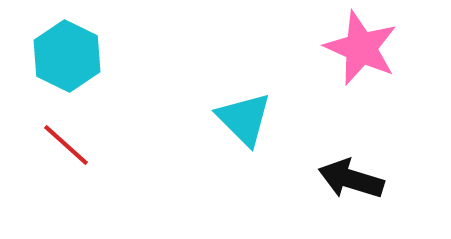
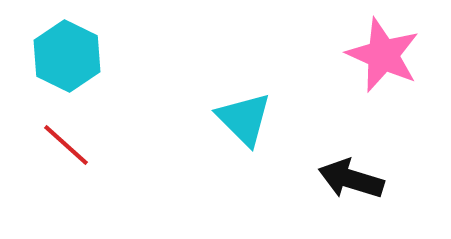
pink star: moved 22 px right, 7 px down
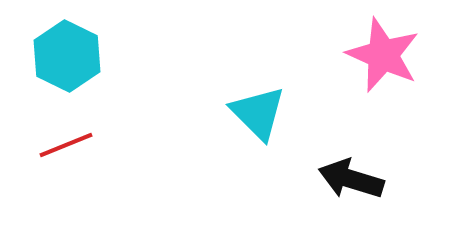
cyan triangle: moved 14 px right, 6 px up
red line: rotated 64 degrees counterclockwise
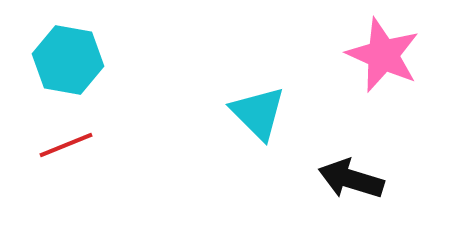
cyan hexagon: moved 1 px right, 4 px down; rotated 16 degrees counterclockwise
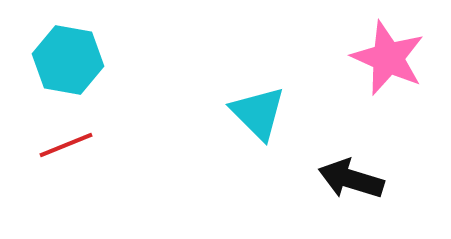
pink star: moved 5 px right, 3 px down
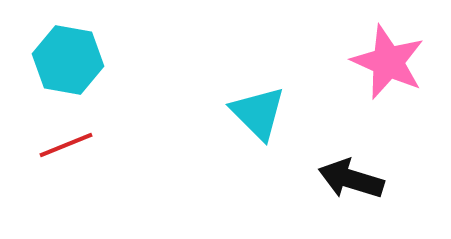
pink star: moved 4 px down
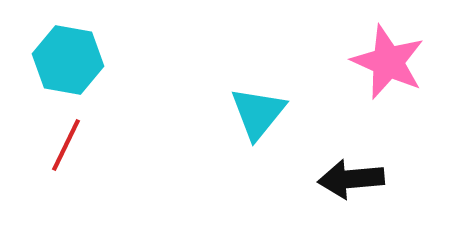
cyan triangle: rotated 24 degrees clockwise
red line: rotated 42 degrees counterclockwise
black arrow: rotated 22 degrees counterclockwise
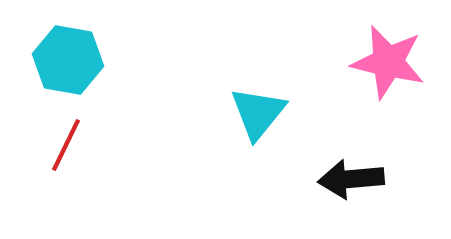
pink star: rotated 10 degrees counterclockwise
